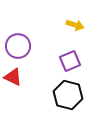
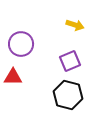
purple circle: moved 3 px right, 2 px up
red triangle: rotated 24 degrees counterclockwise
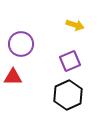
black hexagon: rotated 20 degrees clockwise
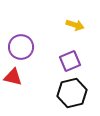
purple circle: moved 3 px down
red triangle: rotated 12 degrees clockwise
black hexagon: moved 4 px right, 2 px up; rotated 12 degrees clockwise
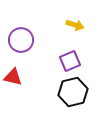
purple circle: moved 7 px up
black hexagon: moved 1 px right, 1 px up
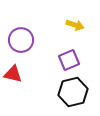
purple square: moved 1 px left, 1 px up
red triangle: moved 3 px up
